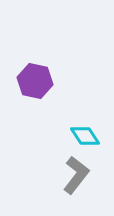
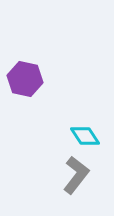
purple hexagon: moved 10 px left, 2 px up
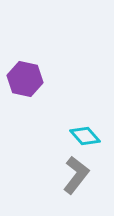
cyan diamond: rotated 8 degrees counterclockwise
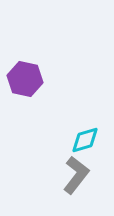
cyan diamond: moved 4 px down; rotated 64 degrees counterclockwise
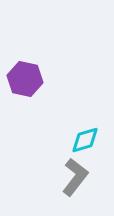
gray L-shape: moved 1 px left, 2 px down
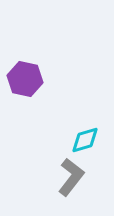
gray L-shape: moved 4 px left
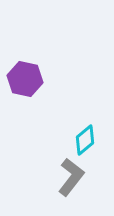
cyan diamond: rotated 24 degrees counterclockwise
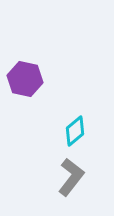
cyan diamond: moved 10 px left, 9 px up
